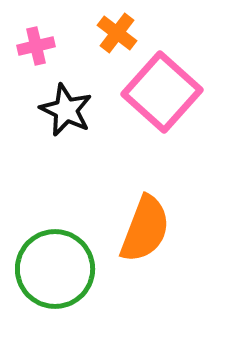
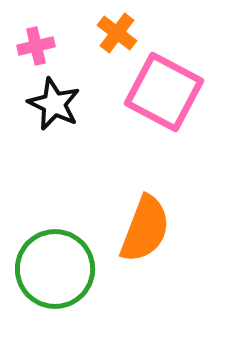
pink square: moved 2 px right; rotated 14 degrees counterclockwise
black star: moved 12 px left, 6 px up
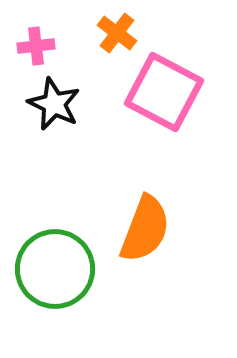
pink cross: rotated 6 degrees clockwise
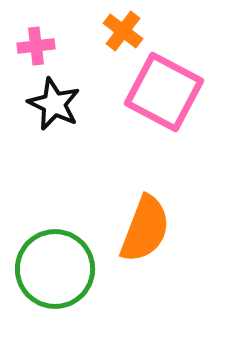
orange cross: moved 6 px right, 2 px up
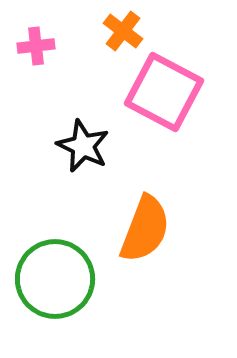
black star: moved 29 px right, 42 px down
green circle: moved 10 px down
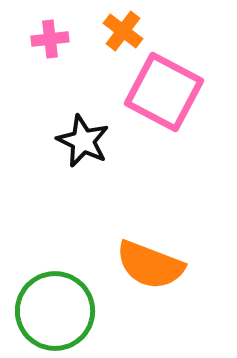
pink cross: moved 14 px right, 7 px up
black star: moved 5 px up
orange semicircle: moved 5 px right, 36 px down; rotated 90 degrees clockwise
green circle: moved 32 px down
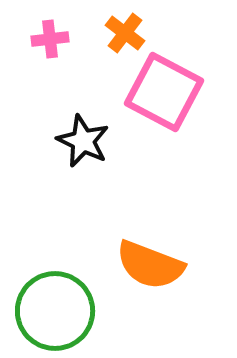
orange cross: moved 2 px right, 2 px down
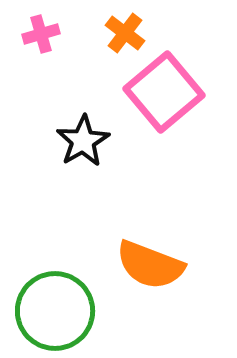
pink cross: moved 9 px left, 5 px up; rotated 9 degrees counterclockwise
pink square: rotated 22 degrees clockwise
black star: rotated 16 degrees clockwise
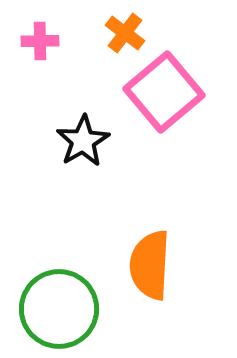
pink cross: moved 1 px left, 7 px down; rotated 15 degrees clockwise
orange semicircle: rotated 72 degrees clockwise
green circle: moved 4 px right, 2 px up
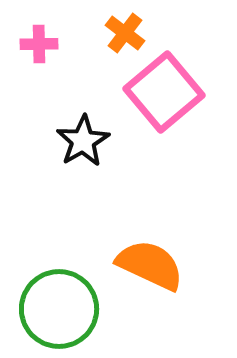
pink cross: moved 1 px left, 3 px down
orange semicircle: rotated 112 degrees clockwise
